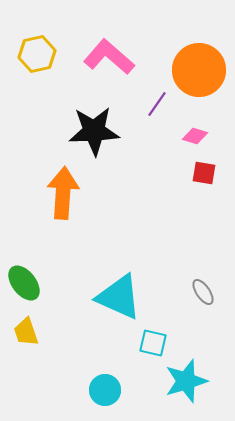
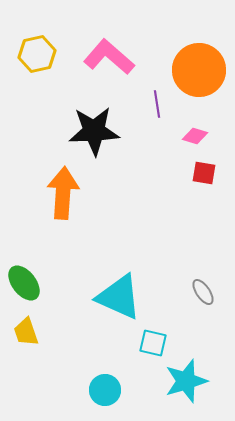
purple line: rotated 44 degrees counterclockwise
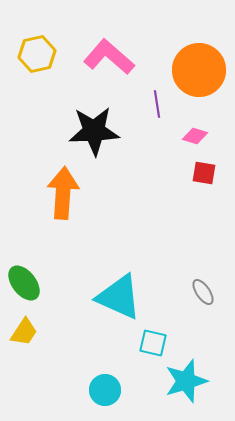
yellow trapezoid: moved 2 px left; rotated 128 degrees counterclockwise
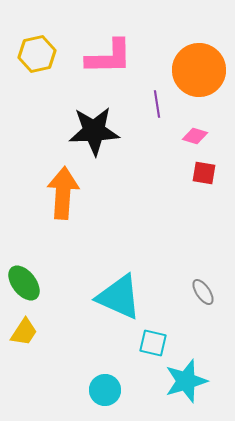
pink L-shape: rotated 138 degrees clockwise
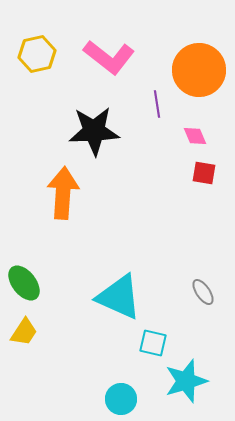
pink L-shape: rotated 39 degrees clockwise
pink diamond: rotated 50 degrees clockwise
cyan circle: moved 16 px right, 9 px down
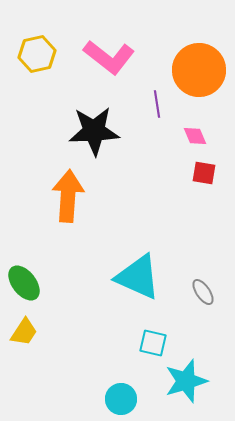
orange arrow: moved 5 px right, 3 px down
cyan triangle: moved 19 px right, 20 px up
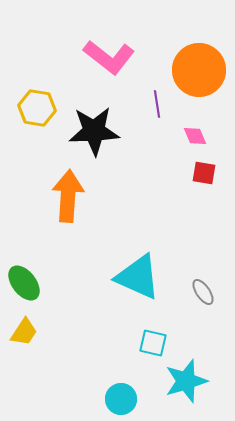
yellow hexagon: moved 54 px down; rotated 21 degrees clockwise
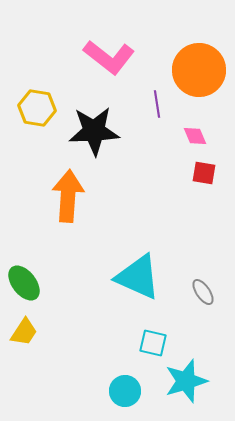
cyan circle: moved 4 px right, 8 px up
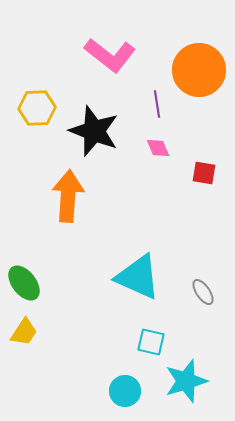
pink L-shape: moved 1 px right, 2 px up
yellow hexagon: rotated 12 degrees counterclockwise
black star: rotated 24 degrees clockwise
pink diamond: moved 37 px left, 12 px down
cyan square: moved 2 px left, 1 px up
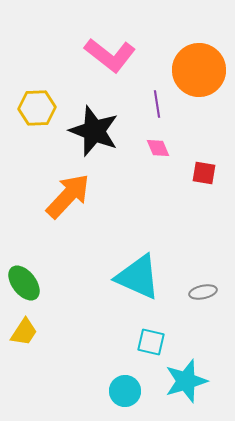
orange arrow: rotated 39 degrees clockwise
gray ellipse: rotated 68 degrees counterclockwise
